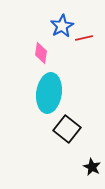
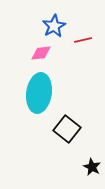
blue star: moved 8 px left
red line: moved 1 px left, 2 px down
pink diamond: rotated 75 degrees clockwise
cyan ellipse: moved 10 px left
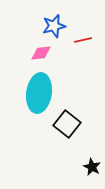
blue star: rotated 15 degrees clockwise
black square: moved 5 px up
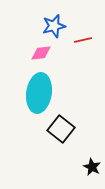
black square: moved 6 px left, 5 px down
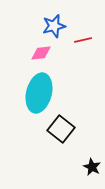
cyan ellipse: rotated 6 degrees clockwise
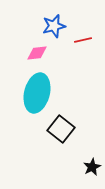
pink diamond: moved 4 px left
cyan ellipse: moved 2 px left
black star: rotated 18 degrees clockwise
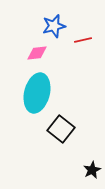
black star: moved 3 px down
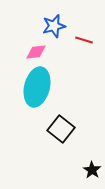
red line: moved 1 px right; rotated 30 degrees clockwise
pink diamond: moved 1 px left, 1 px up
cyan ellipse: moved 6 px up
black star: rotated 12 degrees counterclockwise
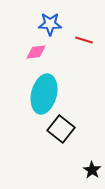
blue star: moved 4 px left, 2 px up; rotated 15 degrees clockwise
cyan ellipse: moved 7 px right, 7 px down
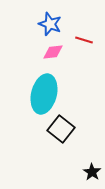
blue star: rotated 20 degrees clockwise
pink diamond: moved 17 px right
black star: moved 2 px down
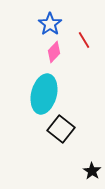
blue star: rotated 15 degrees clockwise
red line: rotated 42 degrees clockwise
pink diamond: moved 1 px right; rotated 40 degrees counterclockwise
black star: moved 1 px up
